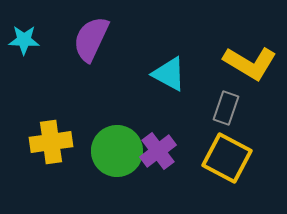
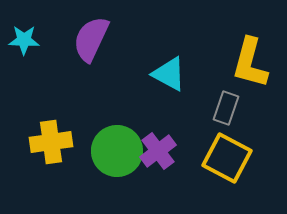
yellow L-shape: rotated 74 degrees clockwise
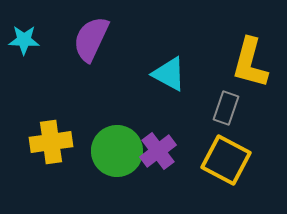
yellow square: moved 1 px left, 2 px down
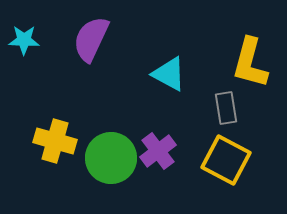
gray rectangle: rotated 28 degrees counterclockwise
yellow cross: moved 4 px right, 1 px up; rotated 24 degrees clockwise
green circle: moved 6 px left, 7 px down
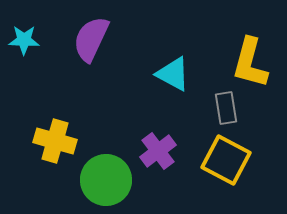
cyan triangle: moved 4 px right
green circle: moved 5 px left, 22 px down
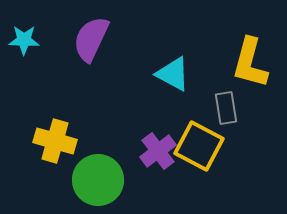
yellow square: moved 27 px left, 14 px up
green circle: moved 8 px left
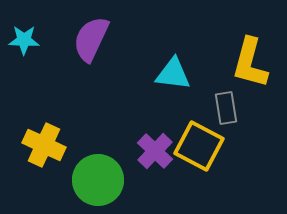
cyan triangle: rotated 21 degrees counterclockwise
yellow cross: moved 11 px left, 4 px down; rotated 9 degrees clockwise
purple cross: moved 3 px left; rotated 9 degrees counterclockwise
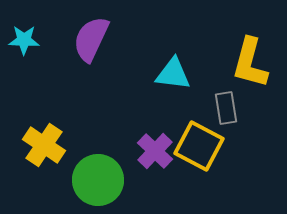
yellow cross: rotated 9 degrees clockwise
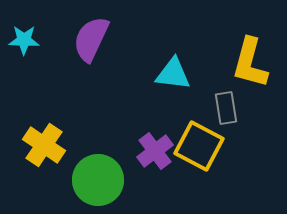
purple cross: rotated 9 degrees clockwise
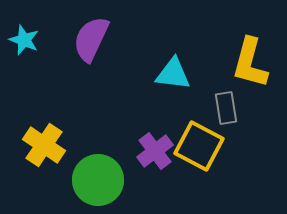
cyan star: rotated 20 degrees clockwise
